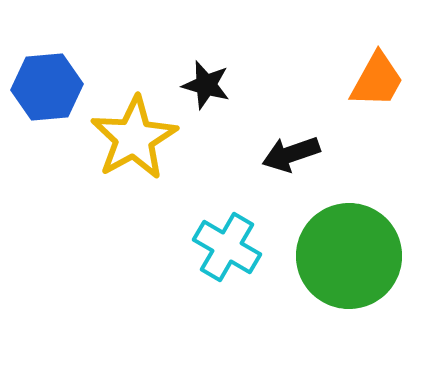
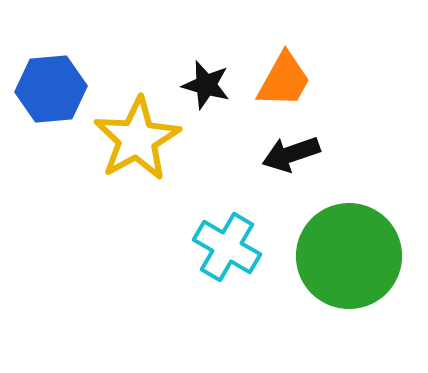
orange trapezoid: moved 93 px left
blue hexagon: moved 4 px right, 2 px down
yellow star: moved 3 px right, 1 px down
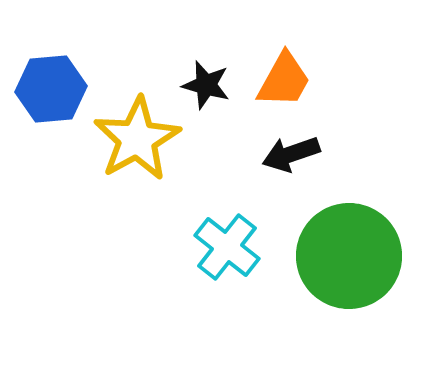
cyan cross: rotated 8 degrees clockwise
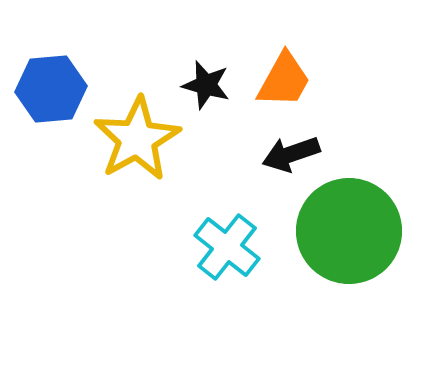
green circle: moved 25 px up
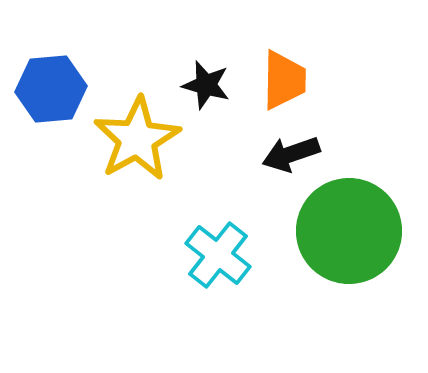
orange trapezoid: rotated 28 degrees counterclockwise
cyan cross: moved 9 px left, 8 px down
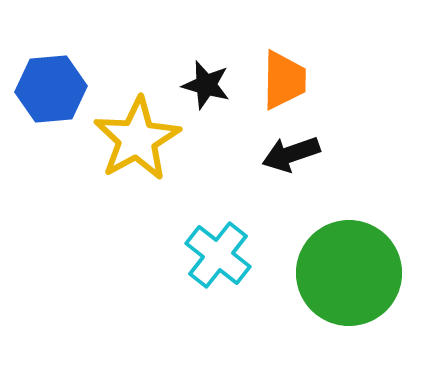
green circle: moved 42 px down
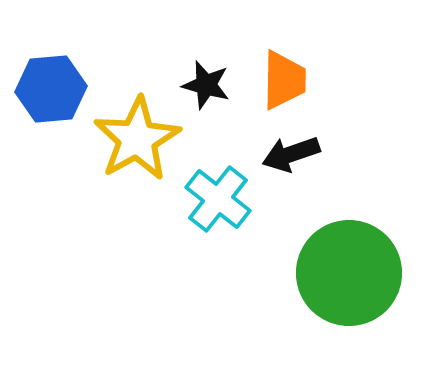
cyan cross: moved 56 px up
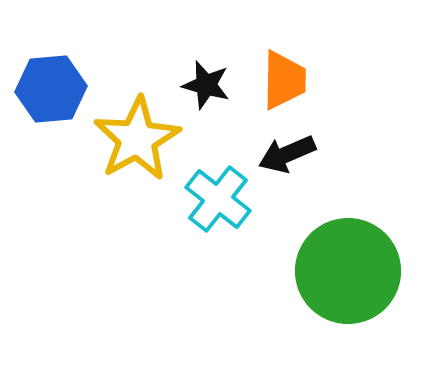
black arrow: moved 4 px left; rotated 4 degrees counterclockwise
green circle: moved 1 px left, 2 px up
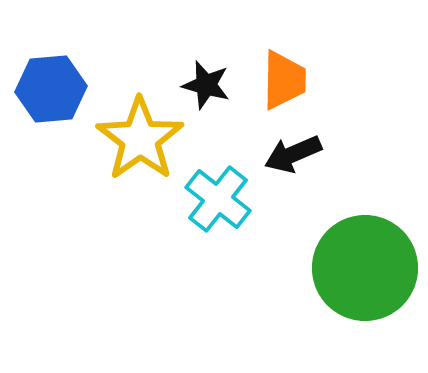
yellow star: moved 3 px right; rotated 6 degrees counterclockwise
black arrow: moved 6 px right
green circle: moved 17 px right, 3 px up
